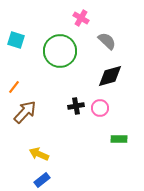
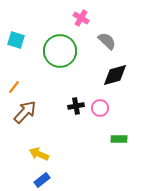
black diamond: moved 5 px right, 1 px up
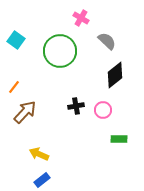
cyan square: rotated 18 degrees clockwise
black diamond: rotated 24 degrees counterclockwise
pink circle: moved 3 px right, 2 px down
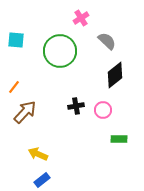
pink cross: rotated 28 degrees clockwise
cyan square: rotated 30 degrees counterclockwise
yellow arrow: moved 1 px left
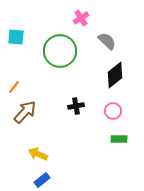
cyan square: moved 3 px up
pink circle: moved 10 px right, 1 px down
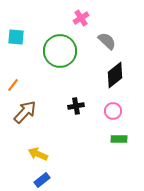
orange line: moved 1 px left, 2 px up
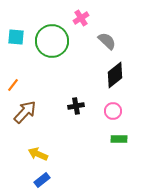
green circle: moved 8 px left, 10 px up
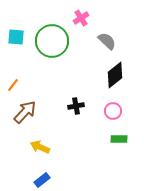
yellow arrow: moved 2 px right, 7 px up
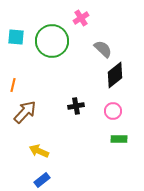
gray semicircle: moved 4 px left, 8 px down
orange line: rotated 24 degrees counterclockwise
yellow arrow: moved 1 px left, 4 px down
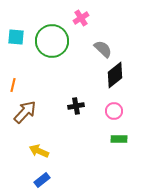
pink circle: moved 1 px right
